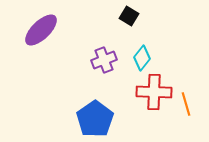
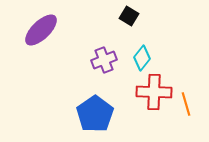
blue pentagon: moved 5 px up
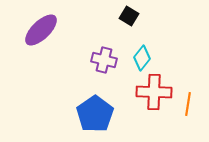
purple cross: rotated 35 degrees clockwise
orange line: moved 2 px right; rotated 25 degrees clockwise
